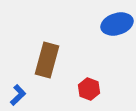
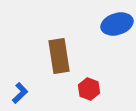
brown rectangle: moved 12 px right, 4 px up; rotated 24 degrees counterclockwise
blue L-shape: moved 2 px right, 2 px up
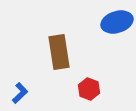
blue ellipse: moved 2 px up
brown rectangle: moved 4 px up
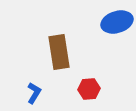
red hexagon: rotated 25 degrees counterclockwise
blue L-shape: moved 14 px right; rotated 15 degrees counterclockwise
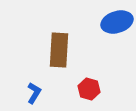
brown rectangle: moved 2 px up; rotated 12 degrees clockwise
red hexagon: rotated 20 degrees clockwise
